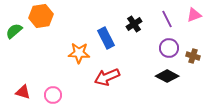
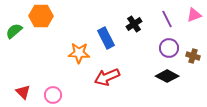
orange hexagon: rotated 10 degrees clockwise
red triangle: rotated 28 degrees clockwise
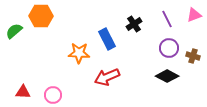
blue rectangle: moved 1 px right, 1 px down
red triangle: rotated 42 degrees counterclockwise
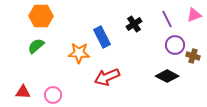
green semicircle: moved 22 px right, 15 px down
blue rectangle: moved 5 px left, 2 px up
purple circle: moved 6 px right, 3 px up
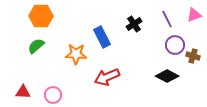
orange star: moved 3 px left, 1 px down
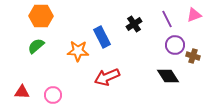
orange star: moved 2 px right, 3 px up
black diamond: moved 1 px right; rotated 30 degrees clockwise
red triangle: moved 1 px left
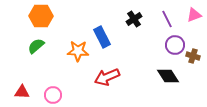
black cross: moved 5 px up
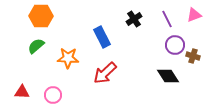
orange star: moved 10 px left, 7 px down
red arrow: moved 2 px left, 4 px up; rotated 20 degrees counterclockwise
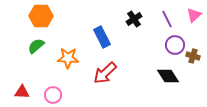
pink triangle: rotated 21 degrees counterclockwise
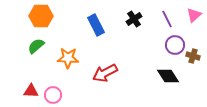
blue rectangle: moved 6 px left, 12 px up
red arrow: rotated 15 degrees clockwise
red triangle: moved 9 px right, 1 px up
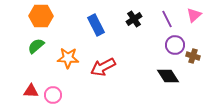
red arrow: moved 2 px left, 6 px up
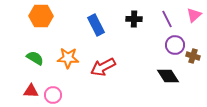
black cross: rotated 35 degrees clockwise
green semicircle: moved 1 px left, 12 px down; rotated 72 degrees clockwise
